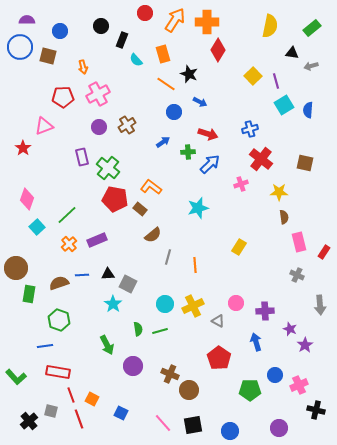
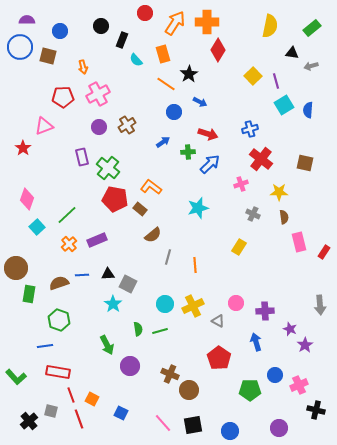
orange arrow at (175, 20): moved 3 px down
black star at (189, 74): rotated 18 degrees clockwise
gray cross at (297, 275): moved 44 px left, 61 px up
purple circle at (133, 366): moved 3 px left
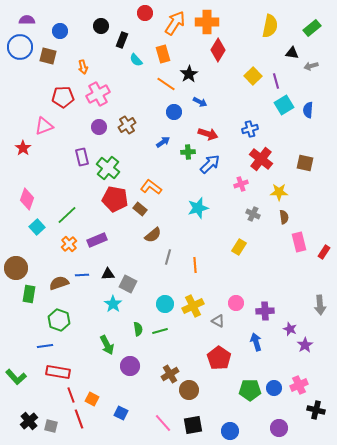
brown cross at (170, 374): rotated 36 degrees clockwise
blue circle at (275, 375): moved 1 px left, 13 px down
gray square at (51, 411): moved 15 px down
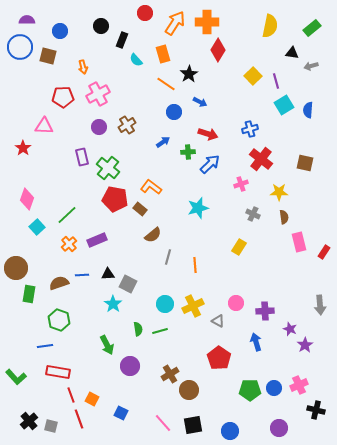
pink triangle at (44, 126): rotated 24 degrees clockwise
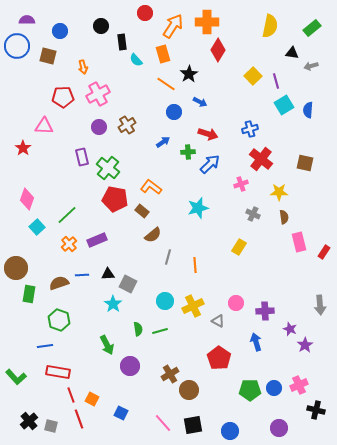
orange arrow at (175, 23): moved 2 px left, 3 px down
black rectangle at (122, 40): moved 2 px down; rotated 28 degrees counterclockwise
blue circle at (20, 47): moved 3 px left, 1 px up
brown rectangle at (140, 209): moved 2 px right, 2 px down
cyan circle at (165, 304): moved 3 px up
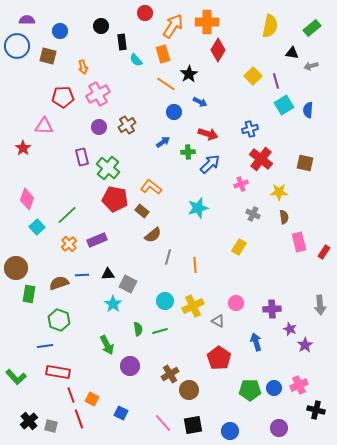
purple cross at (265, 311): moved 7 px right, 2 px up
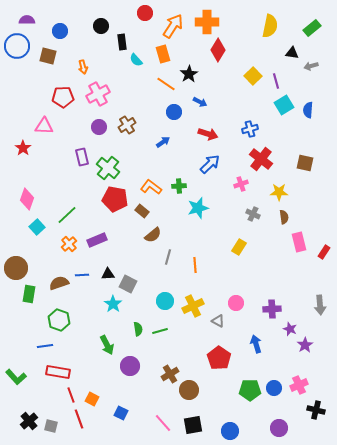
green cross at (188, 152): moved 9 px left, 34 px down
blue arrow at (256, 342): moved 2 px down
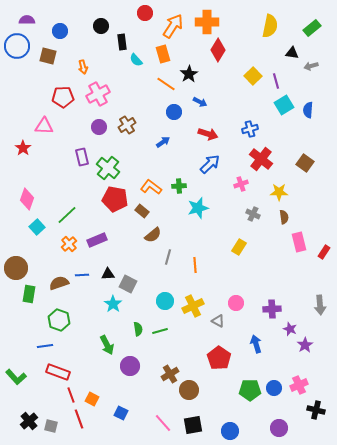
brown square at (305, 163): rotated 24 degrees clockwise
red rectangle at (58, 372): rotated 10 degrees clockwise
